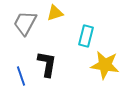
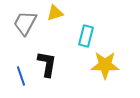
yellow star: rotated 8 degrees counterclockwise
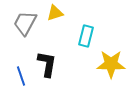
yellow star: moved 6 px right, 1 px up
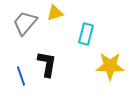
gray trapezoid: rotated 12 degrees clockwise
cyan rectangle: moved 2 px up
yellow star: moved 1 px left, 2 px down
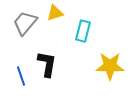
cyan rectangle: moved 3 px left, 3 px up
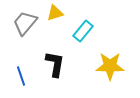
cyan rectangle: rotated 25 degrees clockwise
black L-shape: moved 8 px right
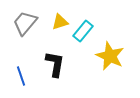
yellow triangle: moved 5 px right, 9 px down
yellow star: moved 10 px up; rotated 24 degrees clockwise
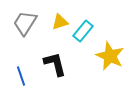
gray trapezoid: rotated 8 degrees counterclockwise
black L-shape: rotated 24 degrees counterclockwise
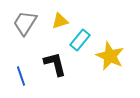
yellow triangle: moved 1 px up
cyan rectangle: moved 3 px left, 9 px down
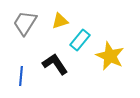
black L-shape: rotated 20 degrees counterclockwise
blue line: rotated 24 degrees clockwise
